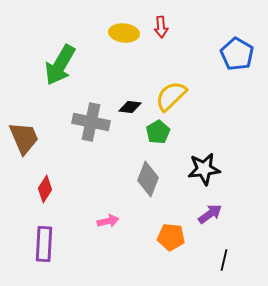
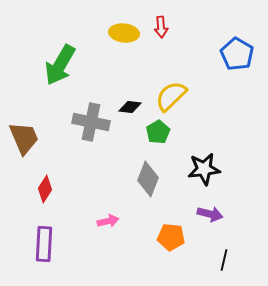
purple arrow: rotated 50 degrees clockwise
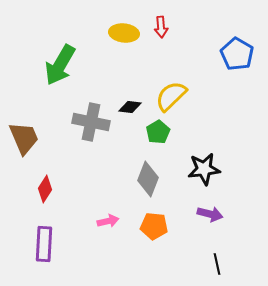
orange pentagon: moved 17 px left, 11 px up
black line: moved 7 px left, 4 px down; rotated 25 degrees counterclockwise
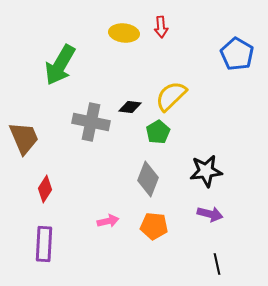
black star: moved 2 px right, 2 px down
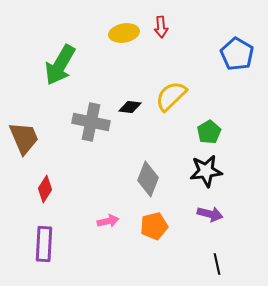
yellow ellipse: rotated 16 degrees counterclockwise
green pentagon: moved 51 px right
orange pentagon: rotated 20 degrees counterclockwise
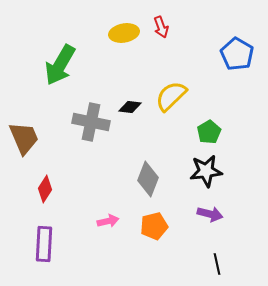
red arrow: rotated 15 degrees counterclockwise
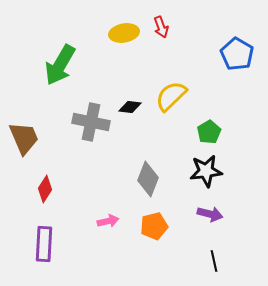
black line: moved 3 px left, 3 px up
